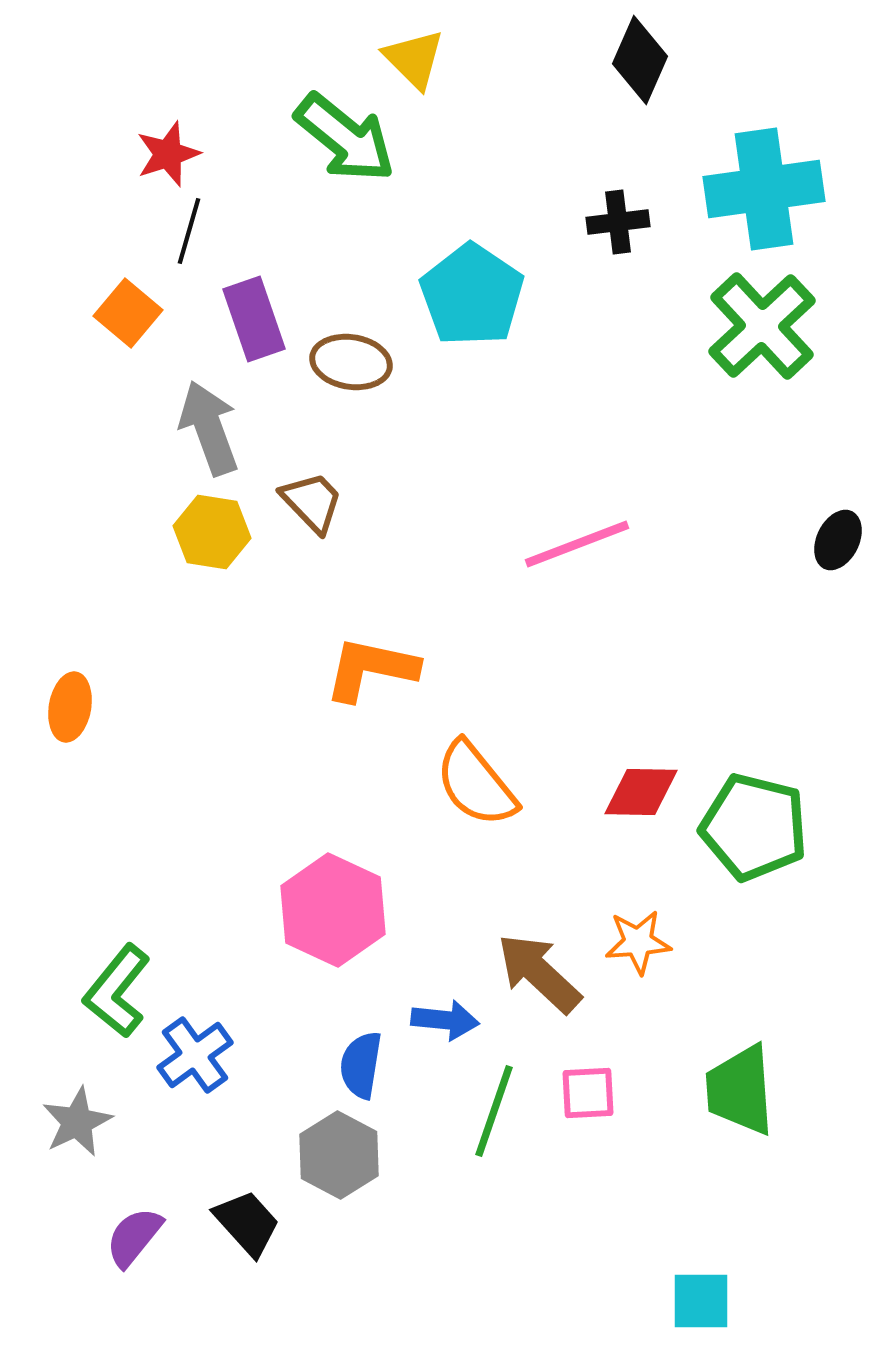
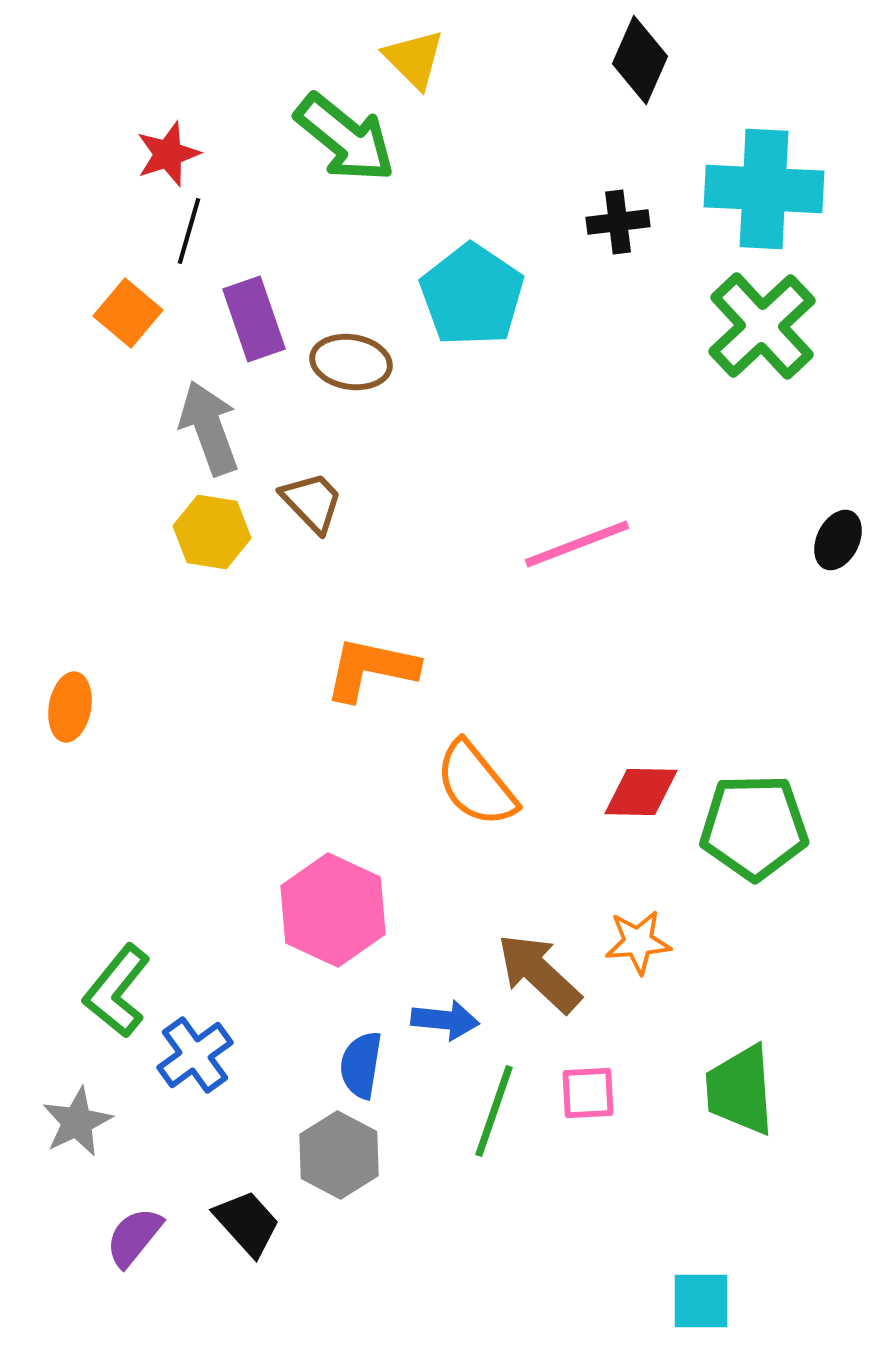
cyan cross: rotated 11 degrees clockwise
green pentagon: rotated 15 degrees counterclockwise
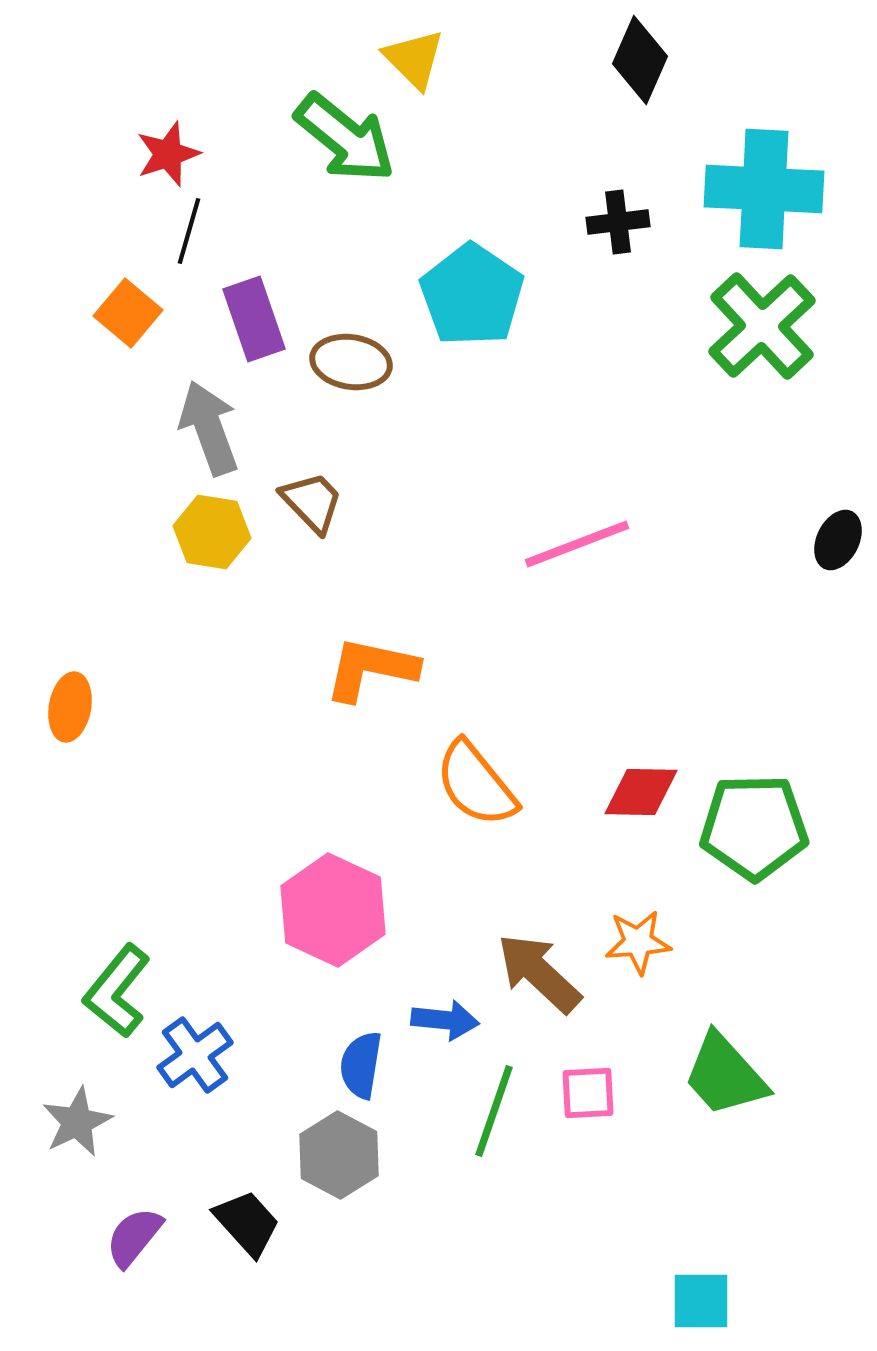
green trapezoid: moved 15 px left, 15 px up; rotated 38 degrees counterclockwise
